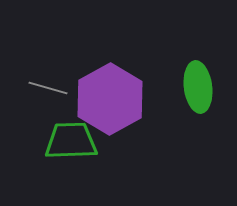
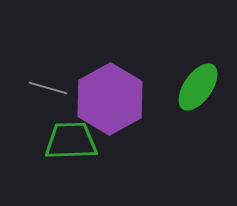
green ellipse: rotated 42 degrees clockwise
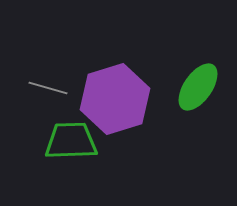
purple hexagon: moved 5 px right; rotated 12 degrees clockwise
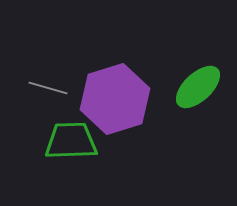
green ellipse: rotated 12 degrees clockwise
